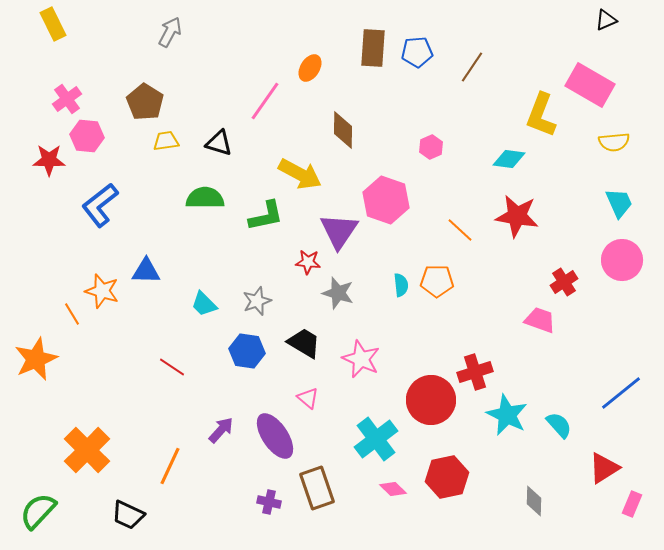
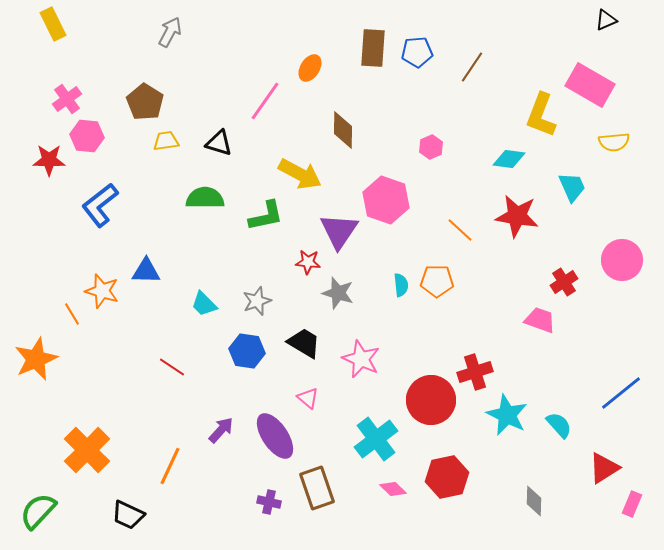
cyan trapezoid at (619, 203): moved 47 px left, 16 px up
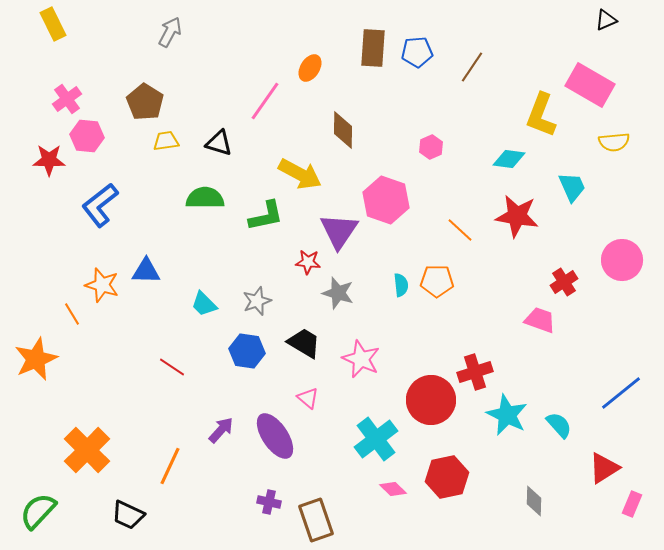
orange star at (102, 291): moved 6 px up
brown rectangle at (317, 488): moved 1 px left, 32 px down
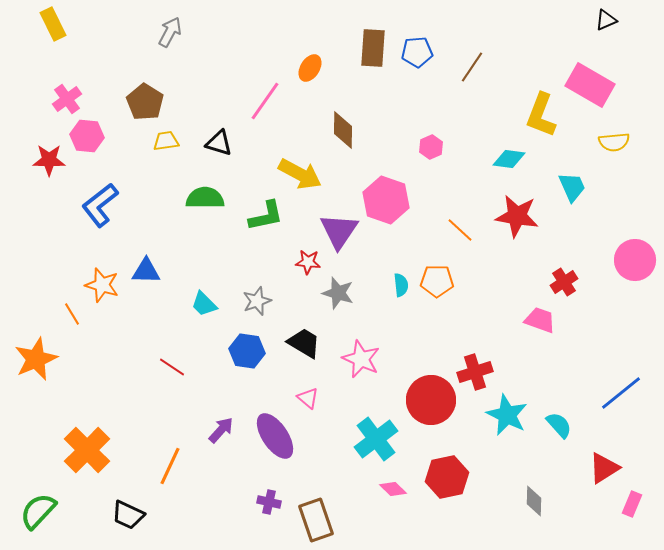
pink circle at (622, 260): moved 13 px right
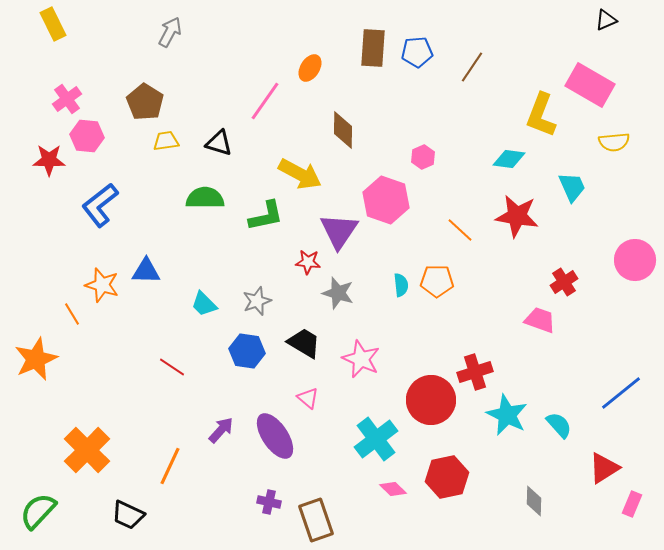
pink hexagon at (431, 147): moved 8 px left, 10 px down
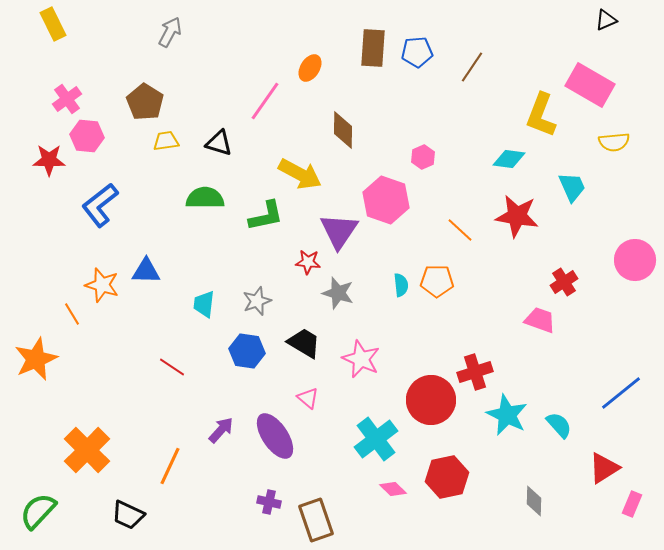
cyan trapezoid at (204, 304): rotated 52 degrees clockwise
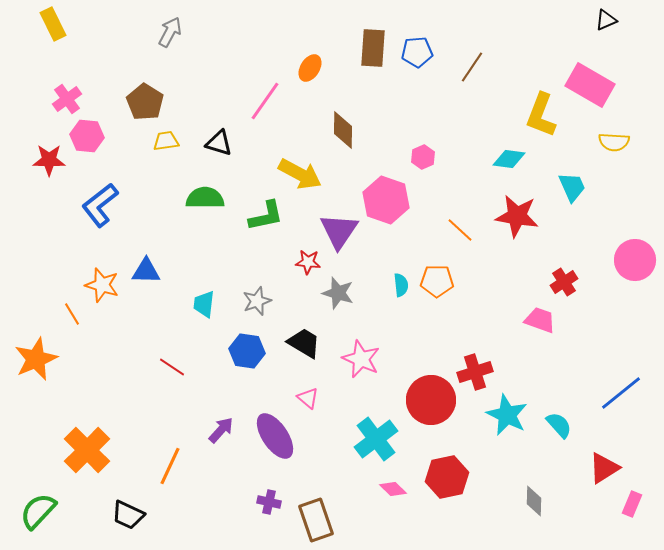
yellow semicircle at (614, 142): rotated 8 degrees clockwise
